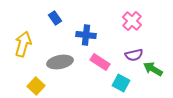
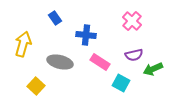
gray ellipse: rotated 25 degrees clockwise
green arrow: rotated 54 degrees counterclockwise
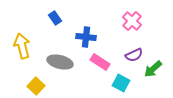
blue cross: moved 2 px down
yellow arrow: moved 1 px left, 2 px down; rotated 30 degrees counterclockwise
purple semicircle: rotated 12 degrees counterclockwise
green arrow: rotated 18 degrees counterclockwise
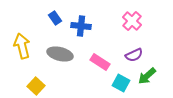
blue cross: moved 5 px left, 11 px up
gray ellipse: moved 8 px up
green arrow: moved 6 px left, 7 px down
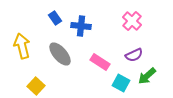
gray ellipse: rotated 35 degrees clockwise
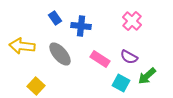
yellow arrow: rotated 70 degrees counterclockwise
purple semicircle: moved 5 px left, 2 px down; rotated 54 degrees clockwise
pink rectangle: moved 3 px up
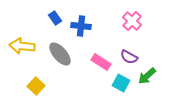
pink rectangle: moved 1 px right, 3 px down
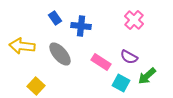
pink cross: moved 2 px right, 1 px up
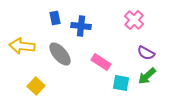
blue rectangle: rotated 24 degrees clockwise
purple semicircle: moved 17 px right, 4 px up
cyan square: rotated 18 degrees counterclockwise
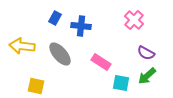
blue rectangle: rotated 40 degrees clockwise
yellow square: rotated 30 degrees counterclockwise
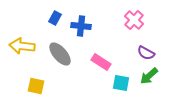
green arrow: moved 2 px right
